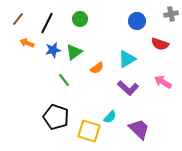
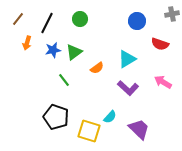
gray cross: moved 1 px right
orange arrow: rotated 96 degrees counterclockwise
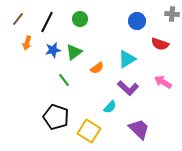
gray cross: rotated 16 degrees clockwise
black line: moved 1 px up
cyan semicircle: moved 10 px up
yellow square: rotated 15 degrees clockwise
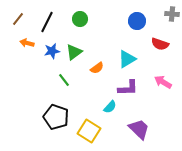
orange arrow: rotated 88 degrees clockwise
blue star: moved 1 px left, 1 px down
purple L-shape: rotated 45 degrees counterclockwise
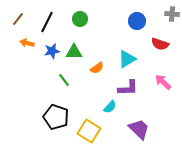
green triangle: rotated 36 degrees clockwise
pink arrow: rotated 12 degrees clockwise
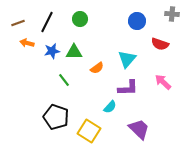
brown line: moved 4 px down; rotated 32 degrees clockwise
cyan triangle: rotated 18 degrees counterclockwise
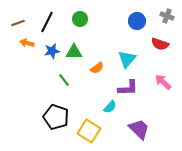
gray cross: moved 5 px left, 2 px down; rotated 16 degrees clockwise
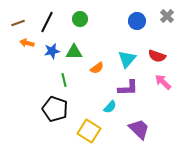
gray cross: rotated 24 degrees clockwise
red semicircle: moved 3 px left, 12 px down
green line: rotated 24 degrees clockwise
black pentagon: moved 1 px left, 8 px up
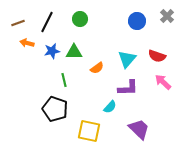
yellow square: rotated 20 degrees counterclockwise
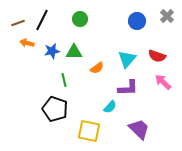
black line: moved 5 px left, 2 px up
